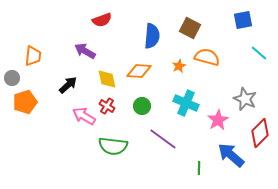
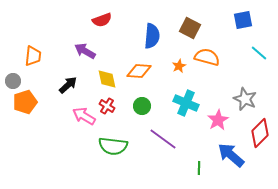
gray circle: moved 1 px right, 3 px down
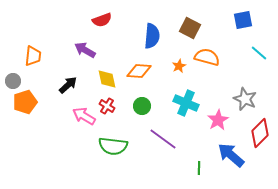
purple arrow: moved 1 px up
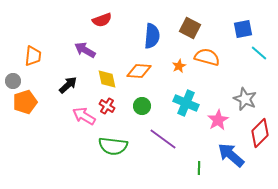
blue square: moved 9 px down
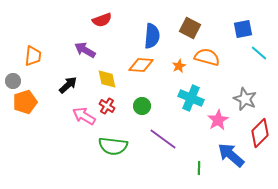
orange diamond: moved 2 px right, 6 px up
cyan cross: moved 5 px right, 5 px up
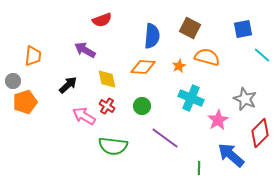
cyan line: moved 3 px right, 2 px down
orange diamond: moved 2 px right, 2 px down
purple line: moved 2 px right, 1 px up
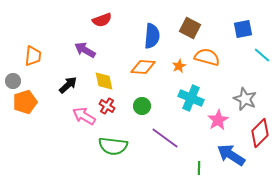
yellow diamond: moved 3 px left, 2 px down
blue arrow: rotated 8 degrees counterclockwise
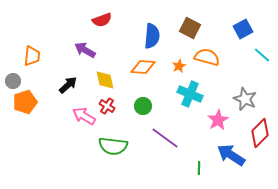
blue square: rotated 18 degrees counterclockwise
orange trapezoid: moved 1 px left
yellow diamond: moved 1 px right, 1 px up
cyan cross: moved 1 px left, 4 px up
green circle: moved 1 px right
